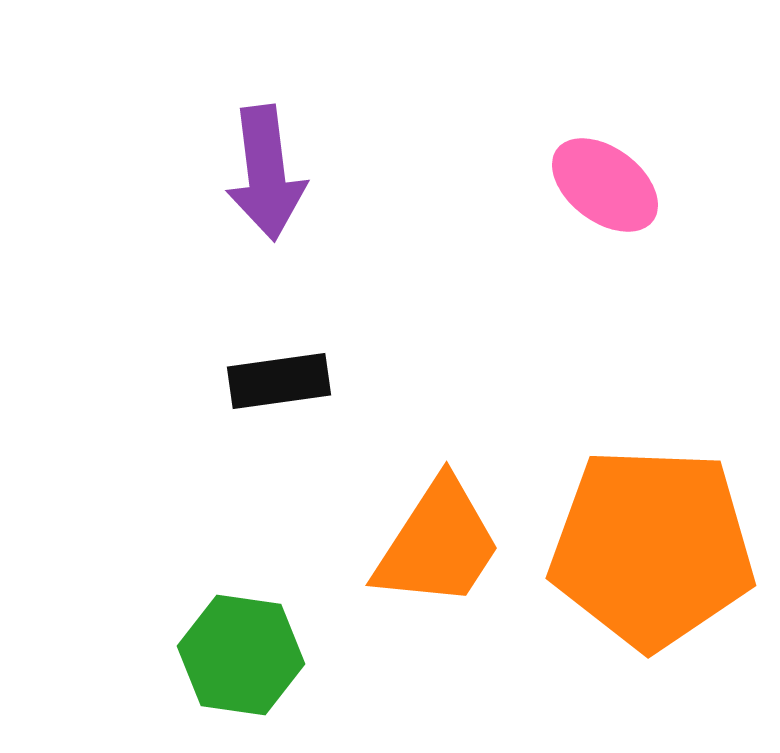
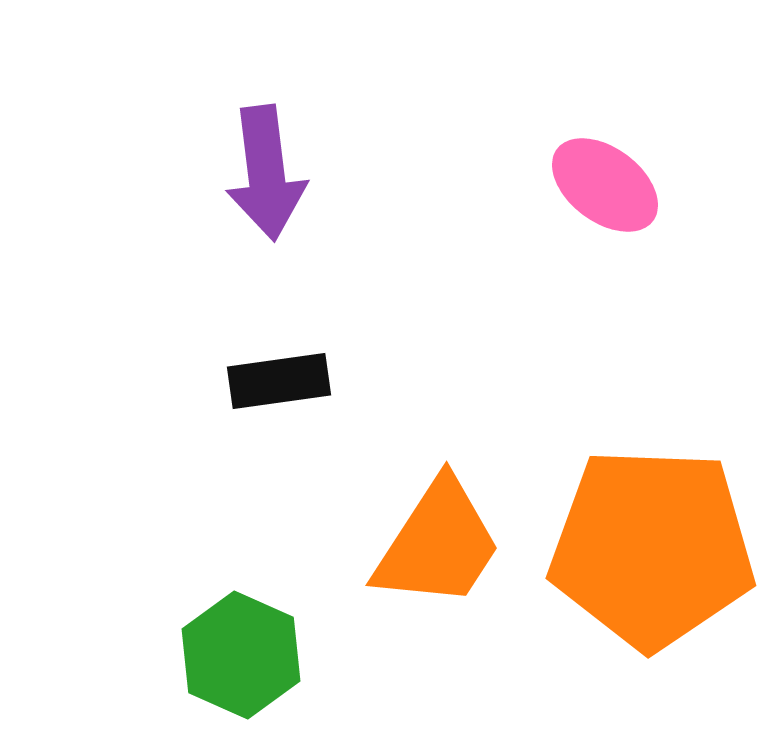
green hexagon: rotated 16 degrees clockwise
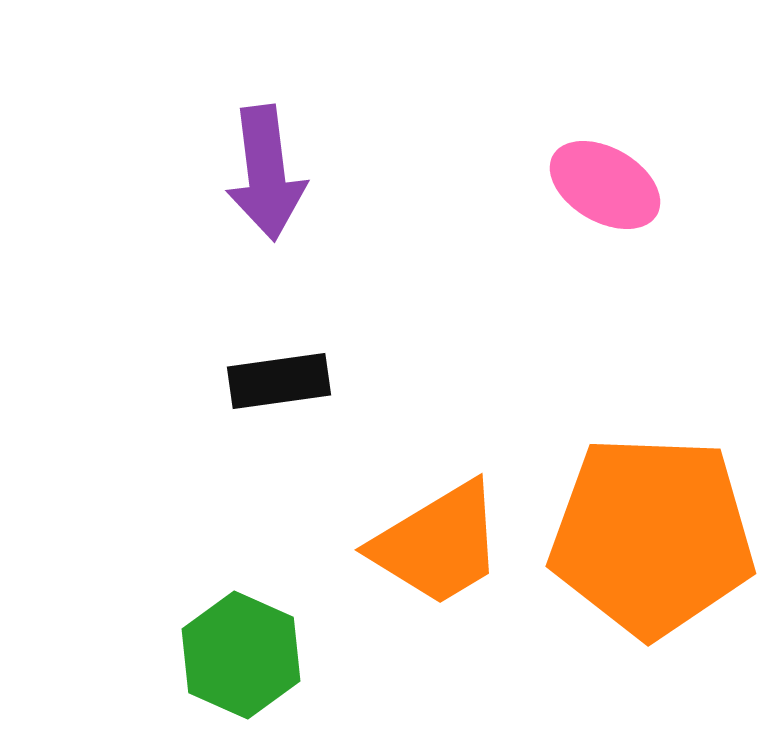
pink ellipse: rotated 7 degrees counterclockwise
orange trapezoid: rotated 26 degrees clockwise
orange pentagon: moved 12 px up
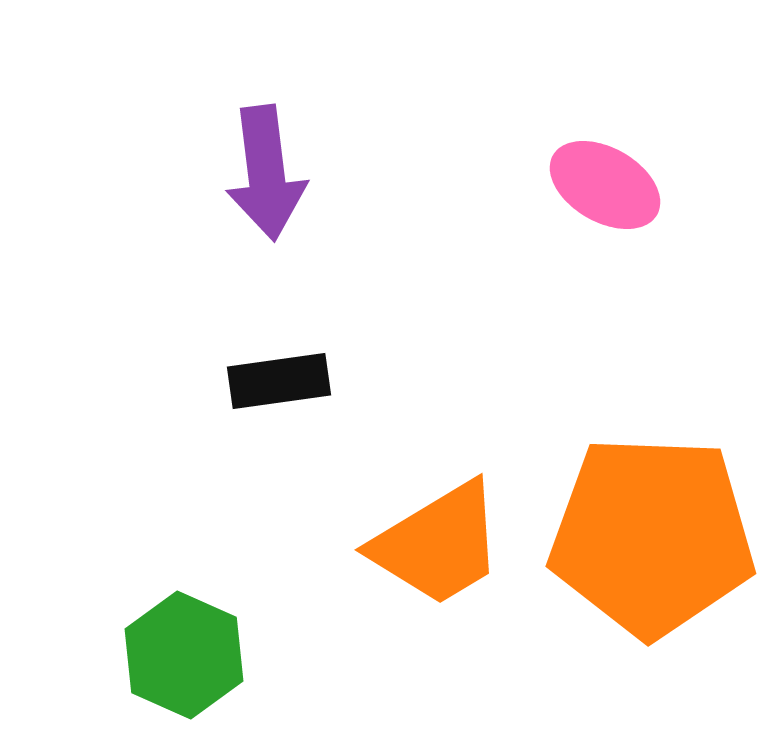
green hexagon: moved 57 px left
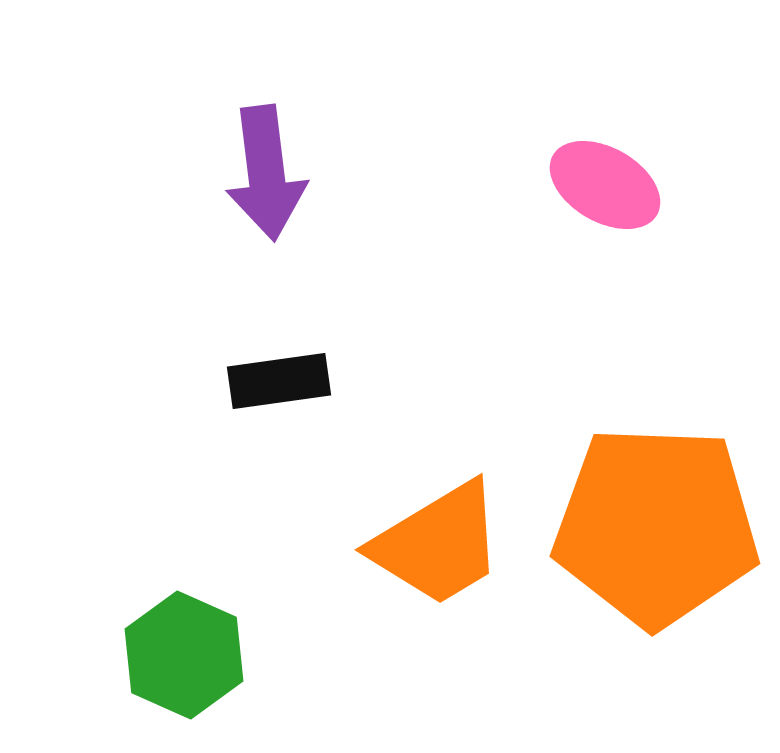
orange pentagon: moved 4 px right, 10 px up
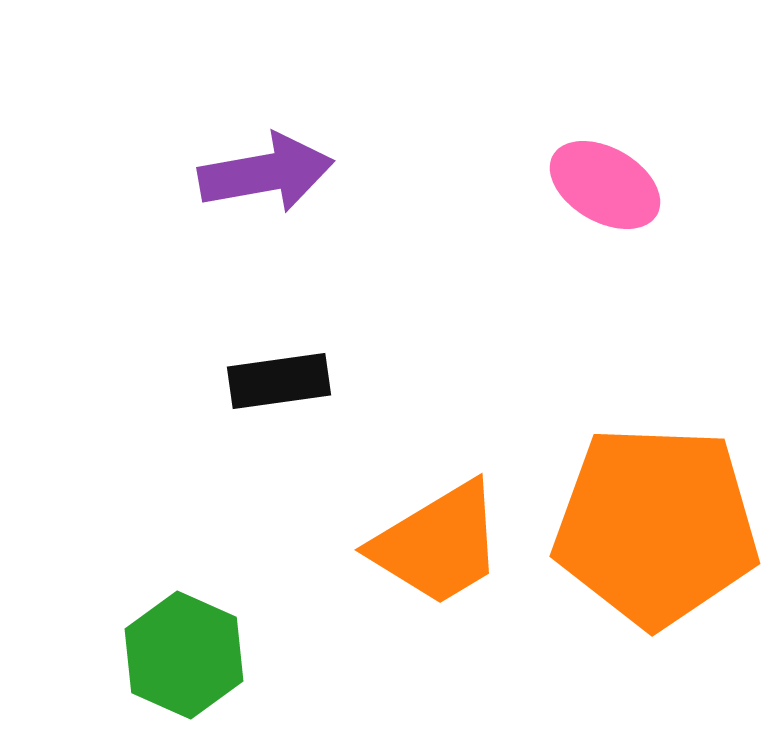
purple arrow: rotated 93 degrees counterclockwise
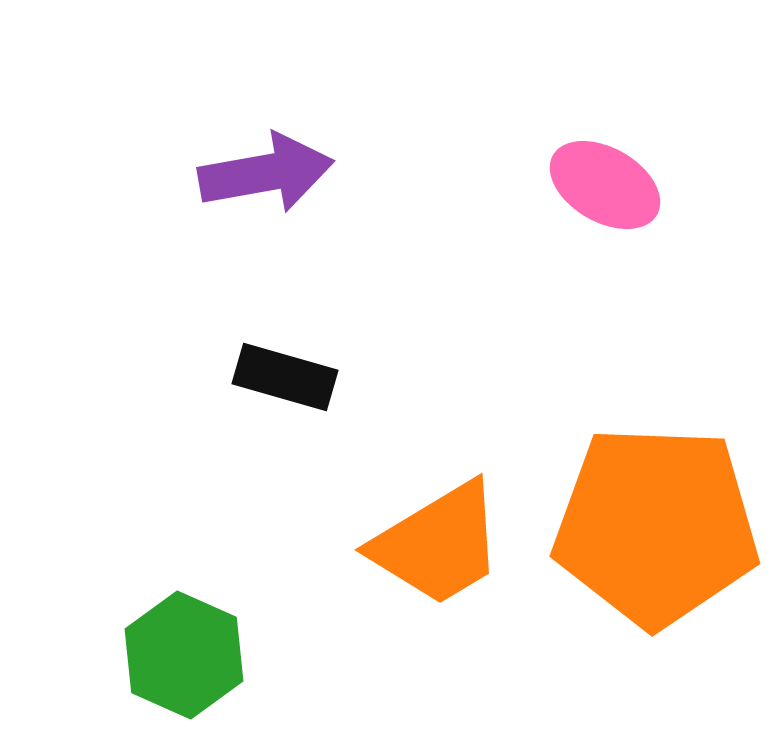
black rectangle: moved 6 px right, 4 px up; rotated 24 degrees clockwise
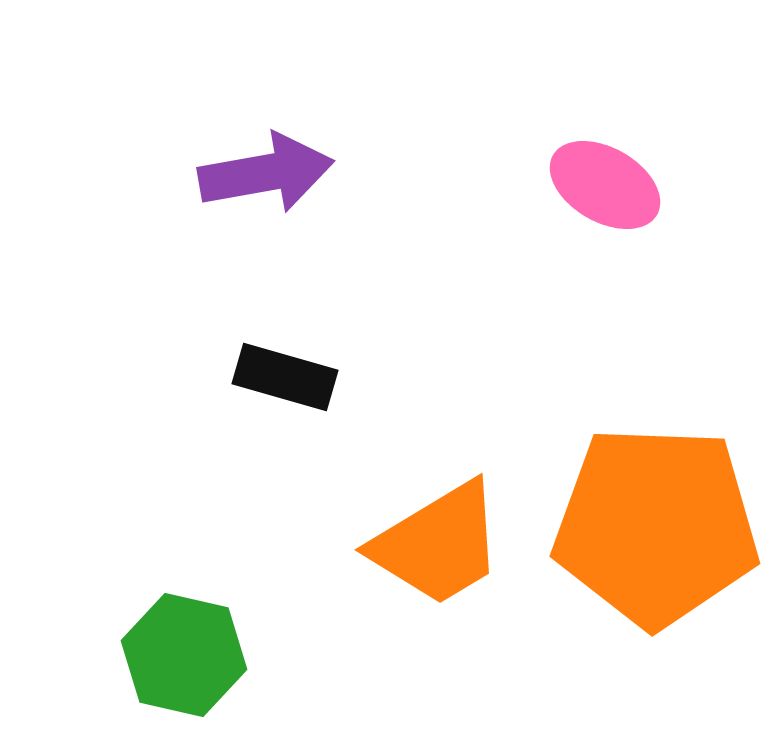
green hexagon: rotated 11 degrees counterclockwise
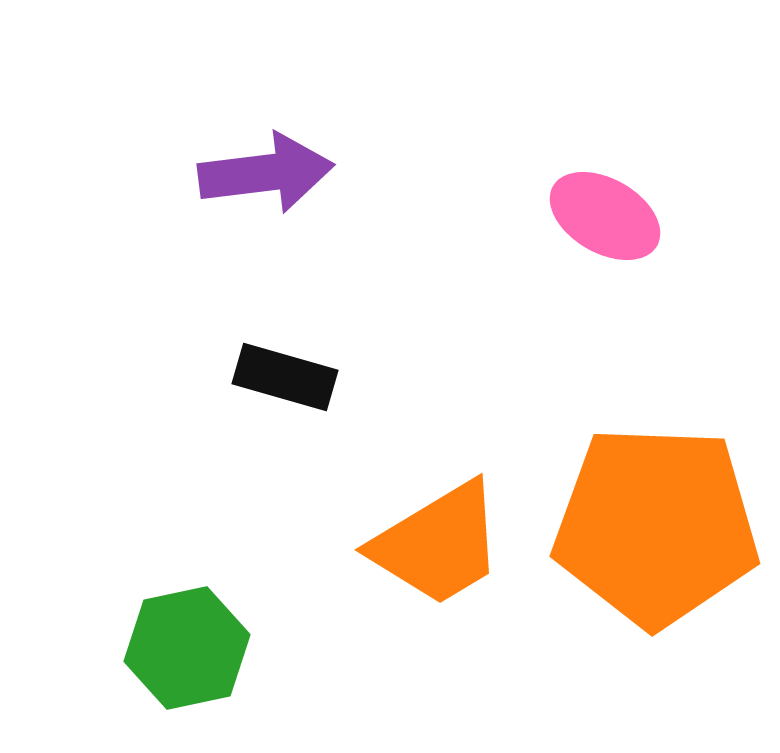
purple arrow: rotated 3 degrees clockwise
pink ellipse: moved 31 px down
green hexagon: moved 3 px right, 7 px up; rotated 25 degrees counterclockwise
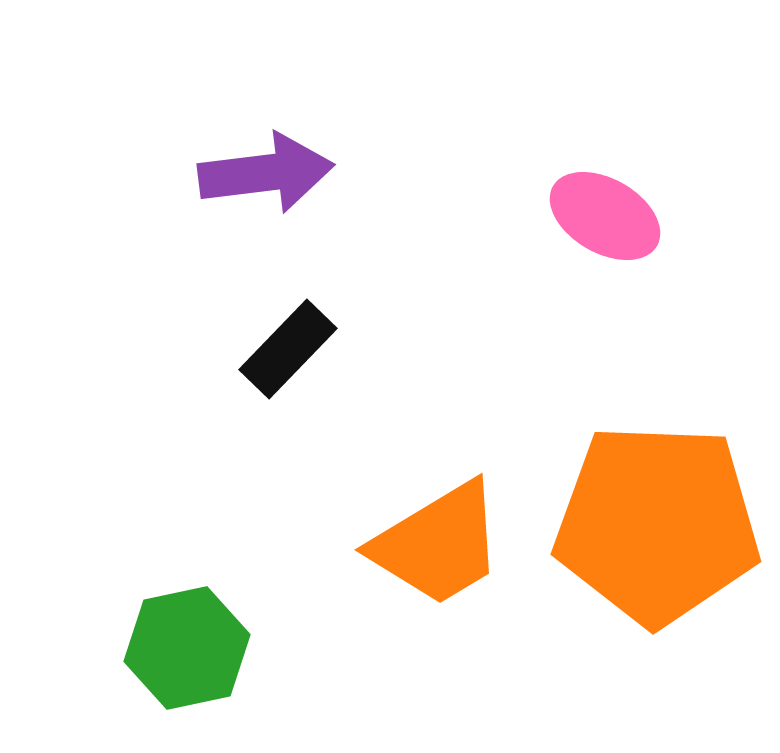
black rectangle: moved 3 px right, 28 px up; rotated 62 degrees counterclockwise
orange pentagon: moved 1 px right, 2 px up
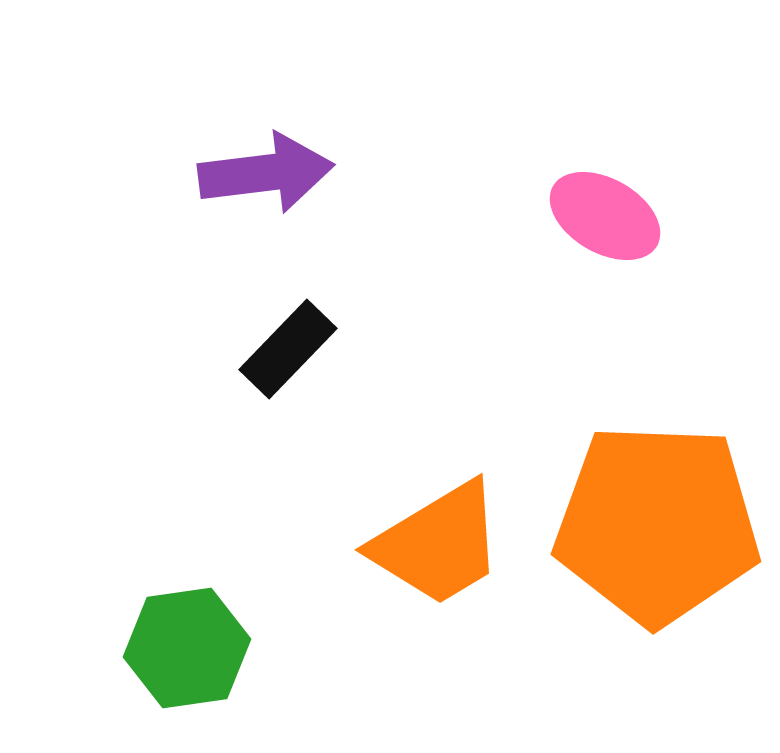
green hexagon: rotated 4 degrees clockwise
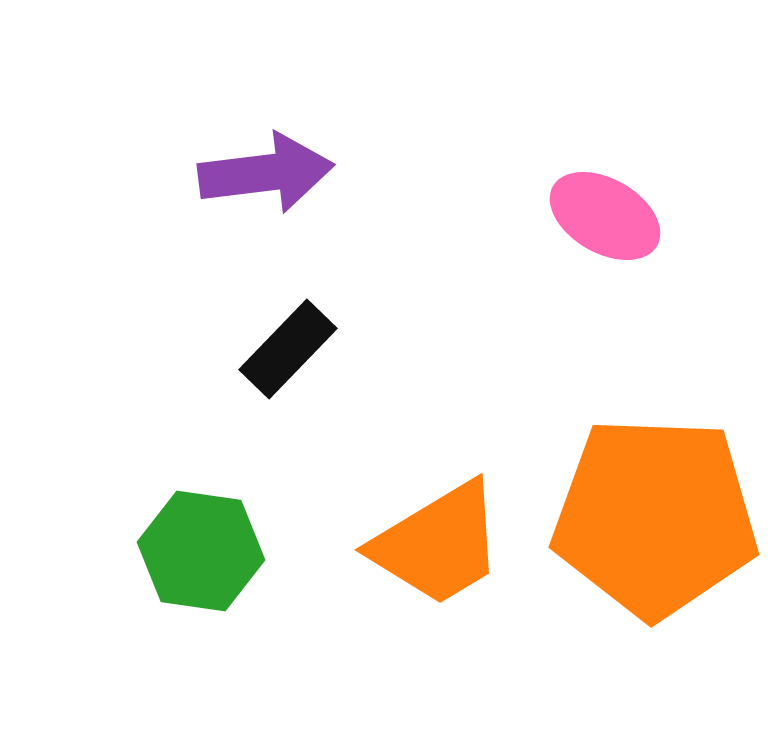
orange pentagon: moved 2 px left, 7 px up
green hexagon: moved 14 px right, 97 px up; rotated 16 degrees clockwise
